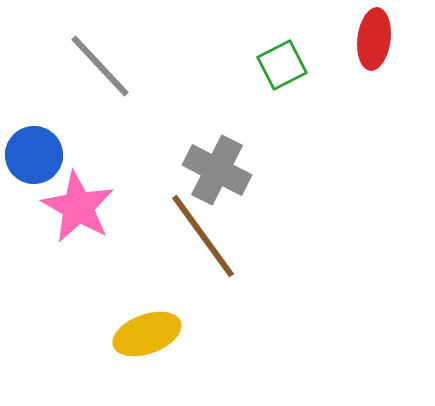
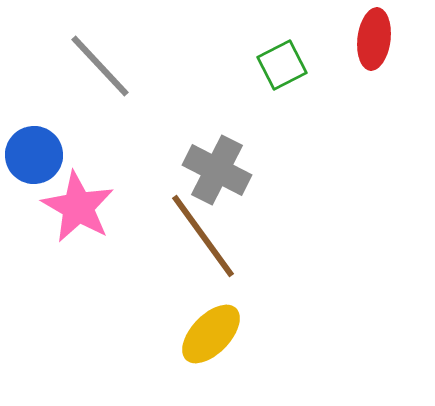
yellow ellipse: moved 64 px right; rotated 26 degrees counterclockwise
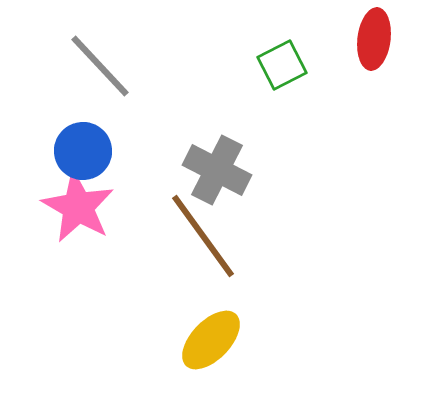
blue circle: moved 49 px right, 4 px up
yellow ellipse: moved 6 px down
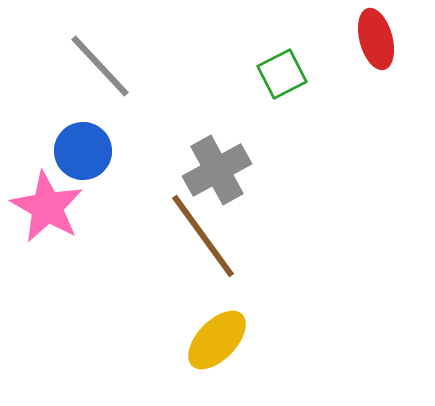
red ellipse: moved 2 px right; rotated 22 degrees counterclockwise
green square: moved 9 px down
gray cross: rotated 34 degrees clockwise
pink star: moved 31 px left
yellow ellipse: moved 6 px right
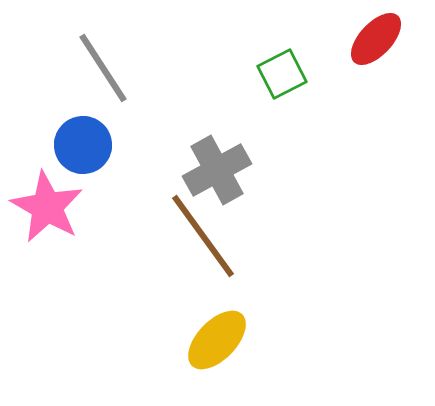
red ellipse: rotated 58 degrees clockwise
gray line: moved 3 px right, 2 px down; rotated 10 degrees clockwise
blue circle: moved 6 px up
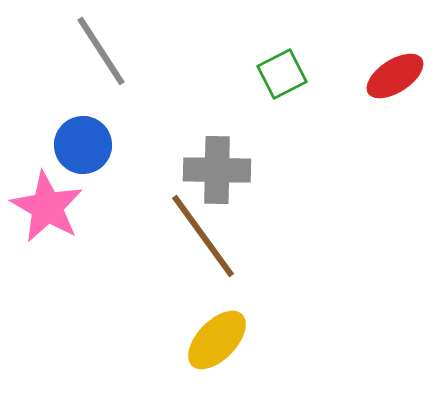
red ellipse: moved 19 px right, 37 px down; rotated 14 degrees clockwise
gray line: moved 2 px left, 17 px up
gray cross: rotated 30 degrees clockwise
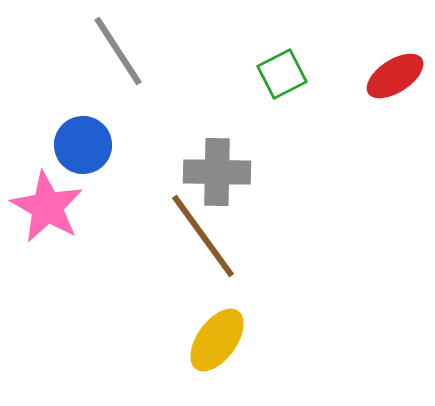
gray line: moved 17 px right
gray cross: moved 2 px down
yellow ellipse: rotated 8 degrees counterclockwise
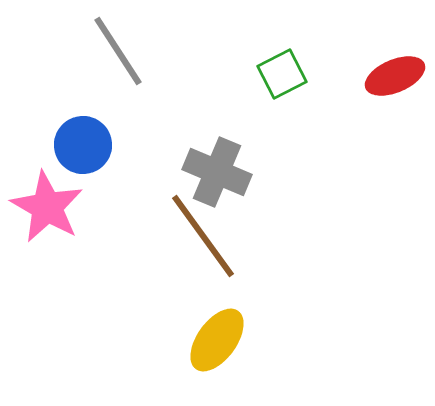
red ellipse: rotated 10 degrees clockwise
gray cross: rotated 22 degrees clockwise
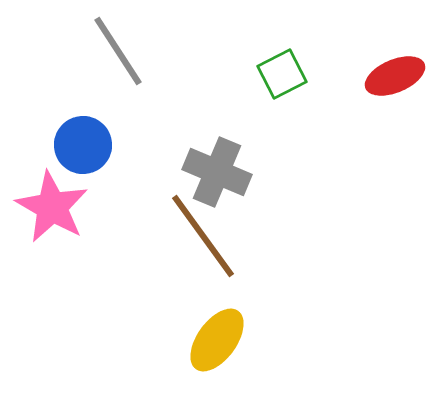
pink star: moved 5 px right
